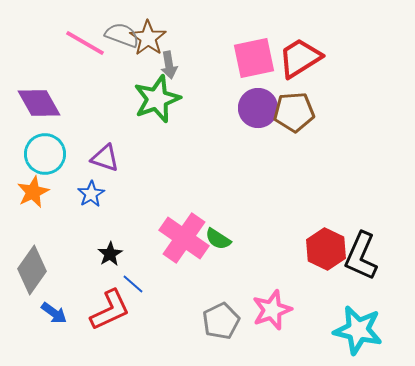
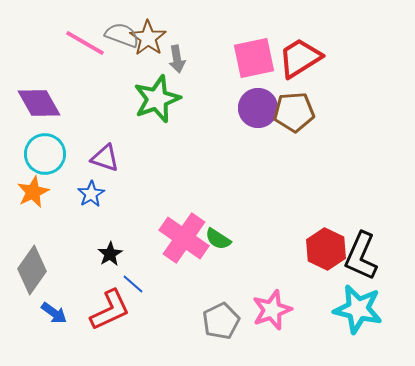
gray arrow: moved 8 px right, 6 px up
cyan star: moved 21 px up
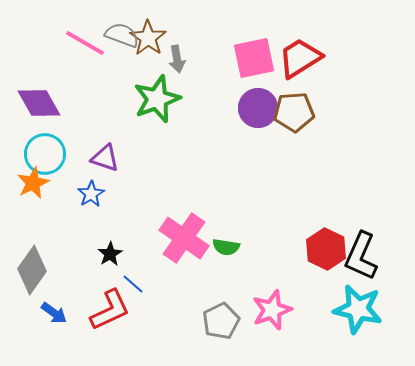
orange star: moved 9 px up
green semicircle: moved 8 px right, 8 px down; rotated 24 degrees counterclockwise
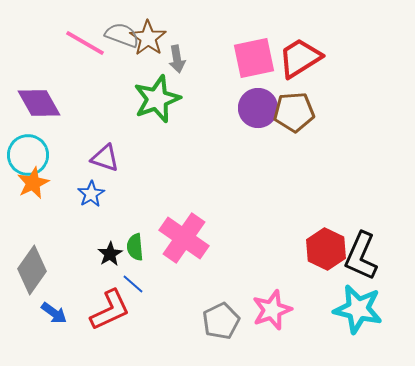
cyan circle: moved 17 px left, 1 px down
green semicircle: moved 91 px left; rotated 76 degrees clockwise
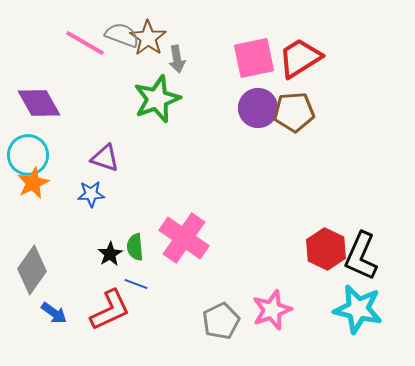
blue star: rotated 28 degrees clockwise
blue line: moved 3 px right; rotated 20 degrees counterclockwise
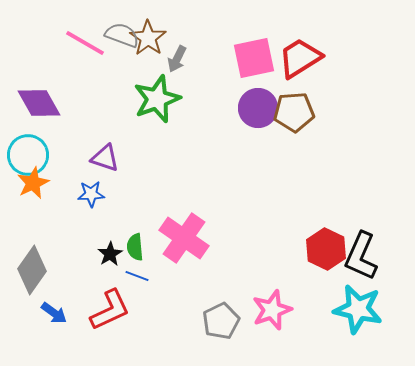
gray arrow: rotated 36 degrees clockwise
blue line: moved 1 px right, 8 px up
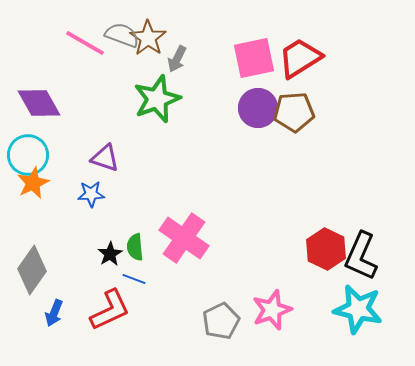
blue line: moved 3 px left, 3 px down
blue arrow: rotated 76 degrees clockwise
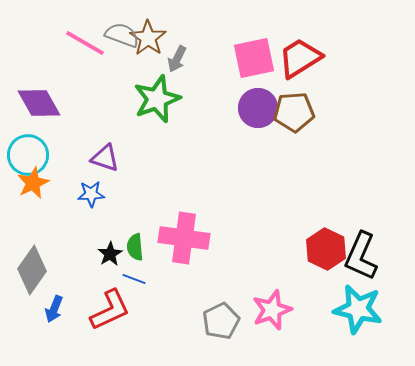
pink cross: rotated 27 degrees counterclockwise
blue arrow: moved 4 px up
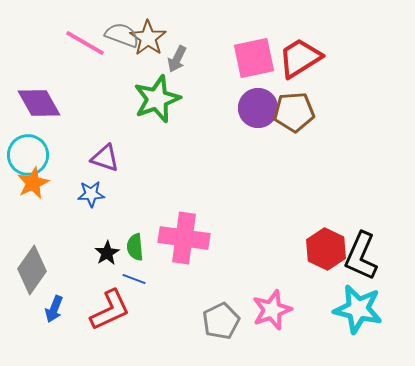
black star: moved 3 px left, 1 px up
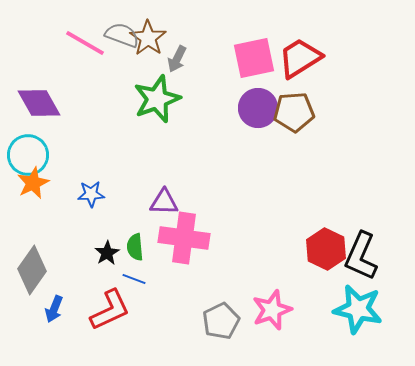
purple triangle: moved 59 px right, 44 px down; rotated 16 degrees counterclockwise
